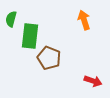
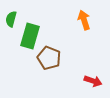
green rectangle: rotated 10 degrees clockwise
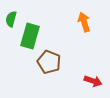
orange arrow: moved 2 px down
brown pentagon: moved 4 px down
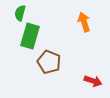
green semicircle: moved 9 px right, 6 px up
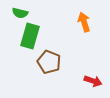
green semicircle: rotated 91 degrees counterclockwise
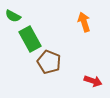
green semicircle: moved 7 px left, 3 px down; rotated 14 degrees clockwise
green rectangle: moved 3 px down; rotated 45 degrees counterclockwise
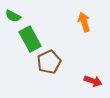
brown pentagon: rotated 25 degrees clockwise
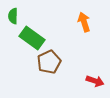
green semicircle: rotated 63 degrees clockwise
green rectangle: moved 2 px right, 1 px up; rotated 25 degrees counterclockwise
red arrow: moved 2 px right
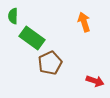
brown pentagon: moved 1 px right, 1 px down
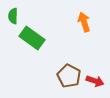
brown pentagon: moved 19 px right, 13 px down; rotated 20 degrees counterclockwise
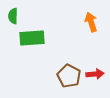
orange arrow: moved 7 px right
green rectangle: rotated 40 degrees counterclockwise
red arrow: moved 7 px up; rotated 24 degrees counterclockwise
